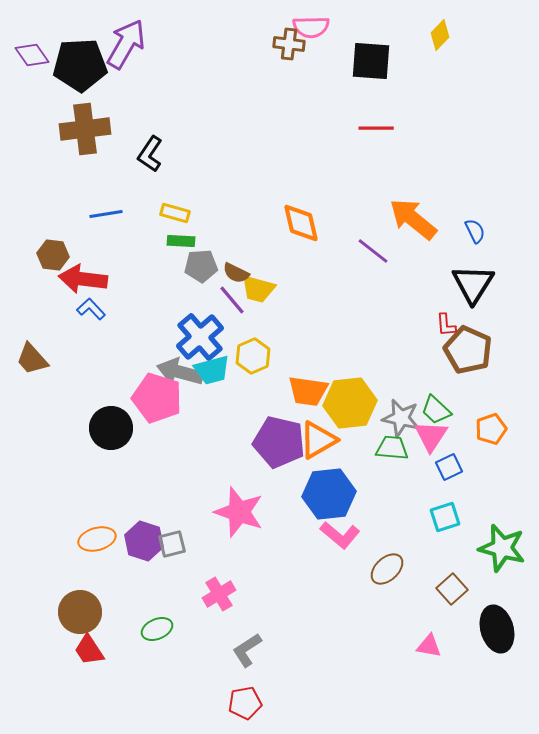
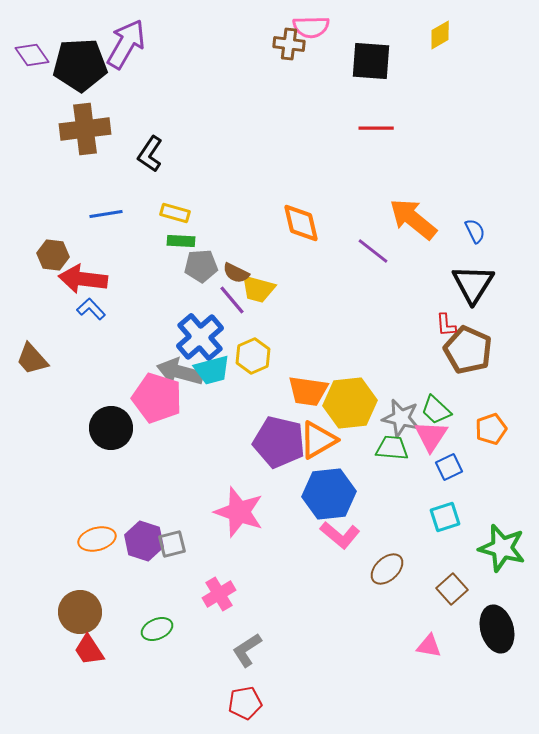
yellow diamond at (440, 35): rotated 16 degrees clockwise
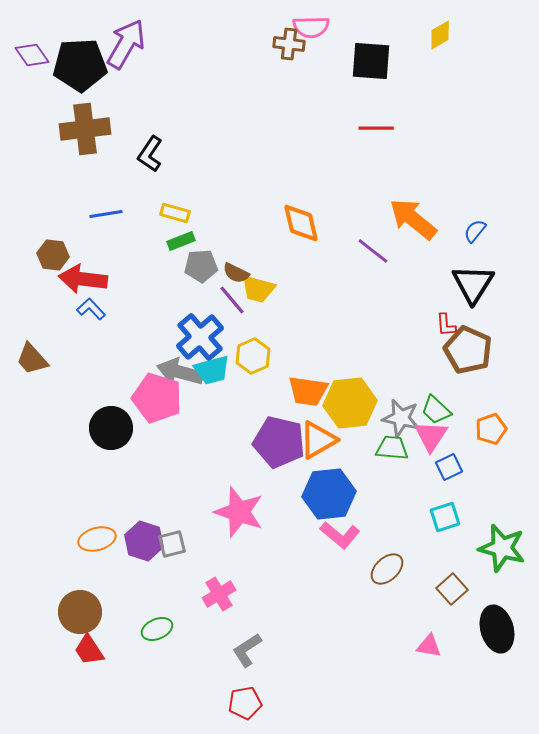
blue semicircle at (475, 231): rotated 115 degrees counterclockwise
green rectangle at (181, 241): rotated 24 degrees counterclockwise
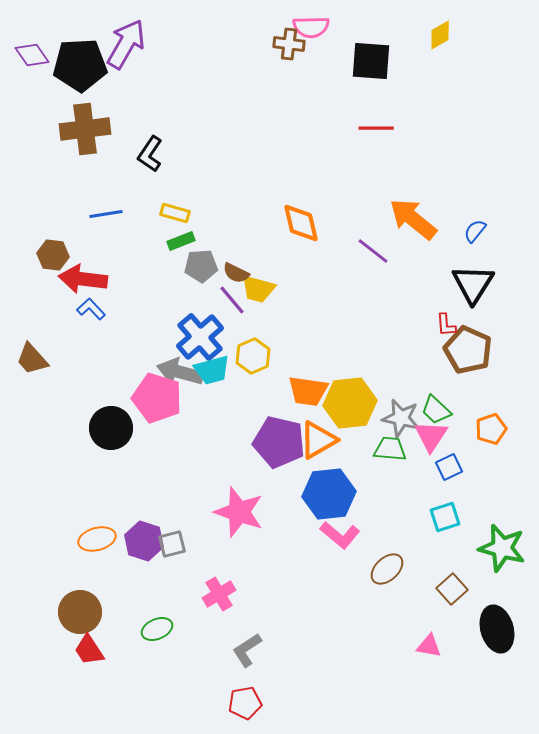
green trapezoid at (392, 448): moved 2 px left, 1 px down
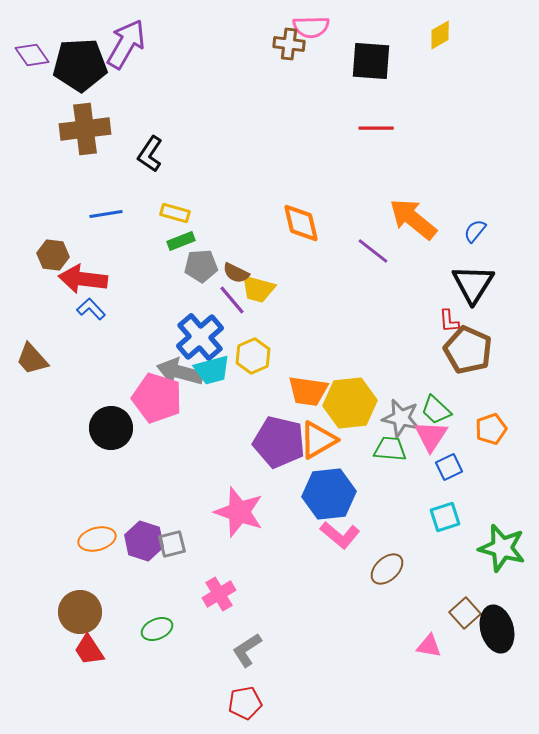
red L-shape at (446, 325): moved 3 px right, 4 px up
brown square at (452, 589): moved 13 px right, 24 px down
